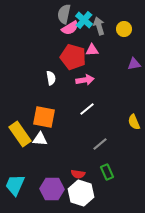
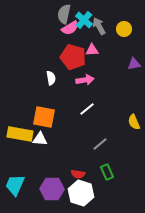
gray arrow: rotated 12 degrees counterclockwise
yellow rectangle: rotated 45 degrees counterclockwise
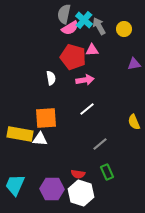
orange square: moved 2 px right, 1 px down; rotated 15 degrees counterclockwise
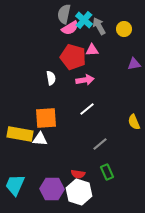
white hexagon: moved 2 px left, 1 px up
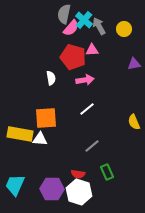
pink semicircle: moved 1 px right; rotated 18 degrees counterclockwise
gray line: moved 8 px left, 2 px down
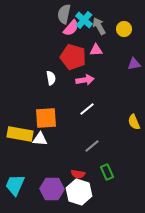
pink triangle: moved 4 px right
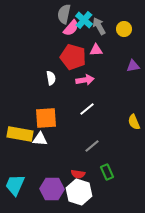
purple triangle: moved 1 px left, 2 px down
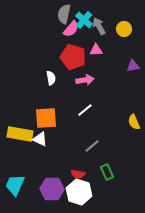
pink semicircle: moved 1 px down
white line: moved 2 px left, 1 px down
white triangle: rotated 21 degrees clockwise
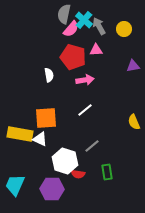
white semicircle: moved 2 px left, 3 px up
green rectangle: rotated 14 degrees clockwise
white hexagon: moved 14 px left, 31 px up
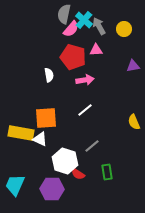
yellow rectangle: moved 1 px right, 1 px up
red semicircle: rotated 24 degrees clockwise
